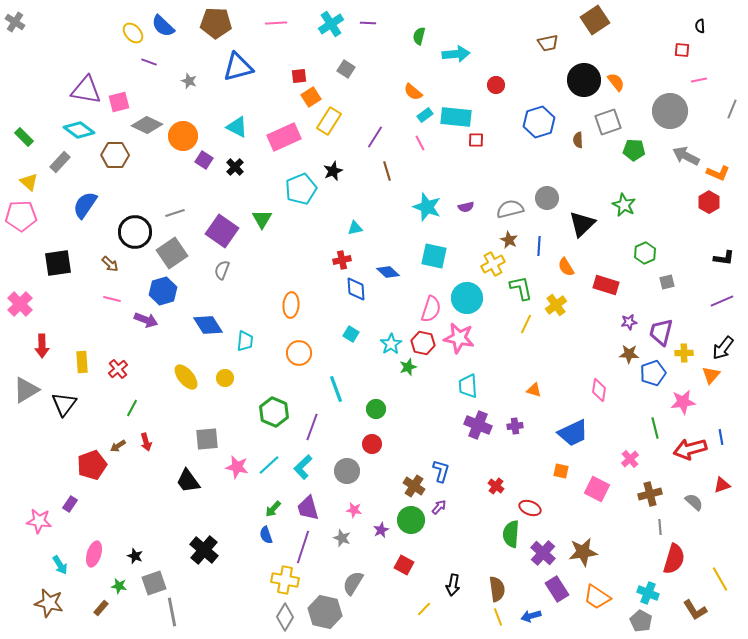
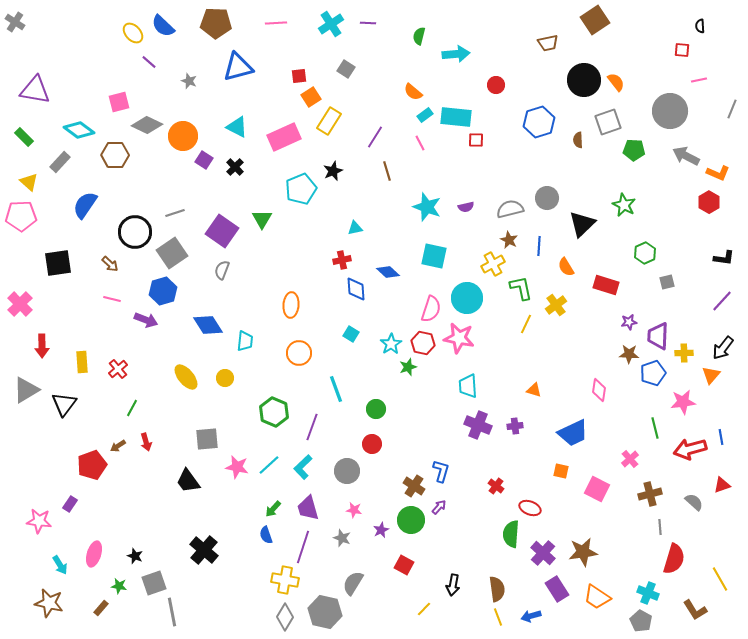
purple line at (149, 62): rotated 21 degrees clockwise
purple triangle at (86, 90): moved 51 px left
purple line at (722, 301): rotated 25 degrees counterclockwise
purple trapezoid at (661, 332): moved 3 px left, 4 px down; rotated 12 degrees counterclockwise
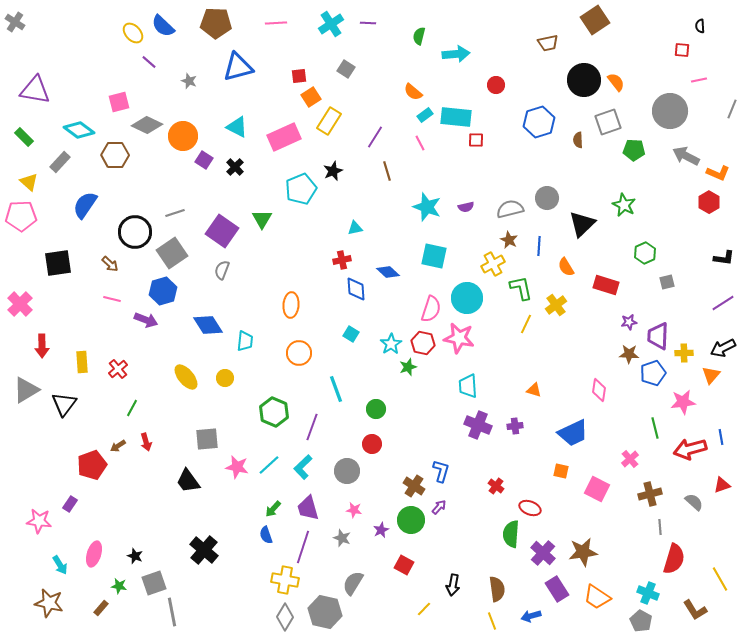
purple line at (722, 301): moved 1 px right, 2 px down; rotated 15 degrees clockwise
black arrow at (723, 348): rotated 25 degrees clockwise
yellow line at (498, 617): moved 6 px left, 4 px down
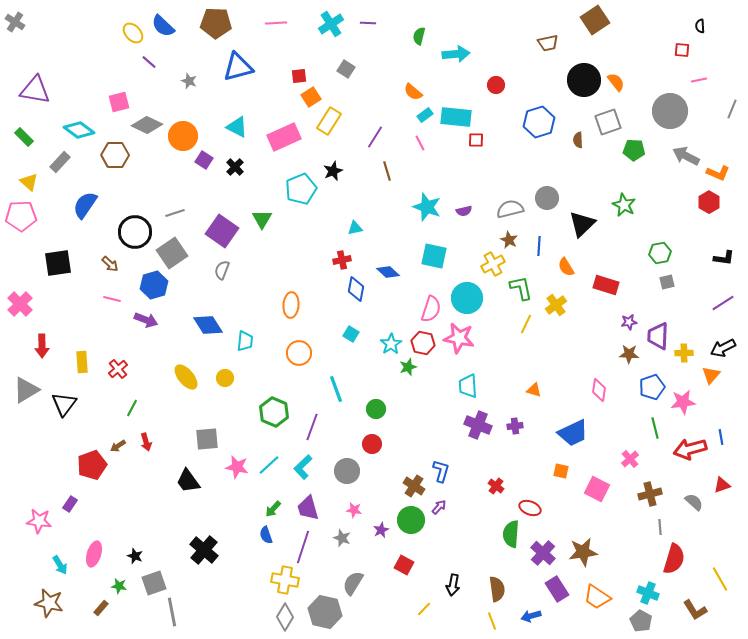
purple semicircle at (466, 207): moved 2 px left, 4 px down
green hexagon at (645, 253): moved 15 px right; rotated 15 degrees clockwise
blue diamond at (356, 289): rotated 15 degrees clockwise
blue hexagon at (163, 291): moved 9 px left, 6 px up
blue pentagon at (653, 373): moved 1 px left, 14 px down
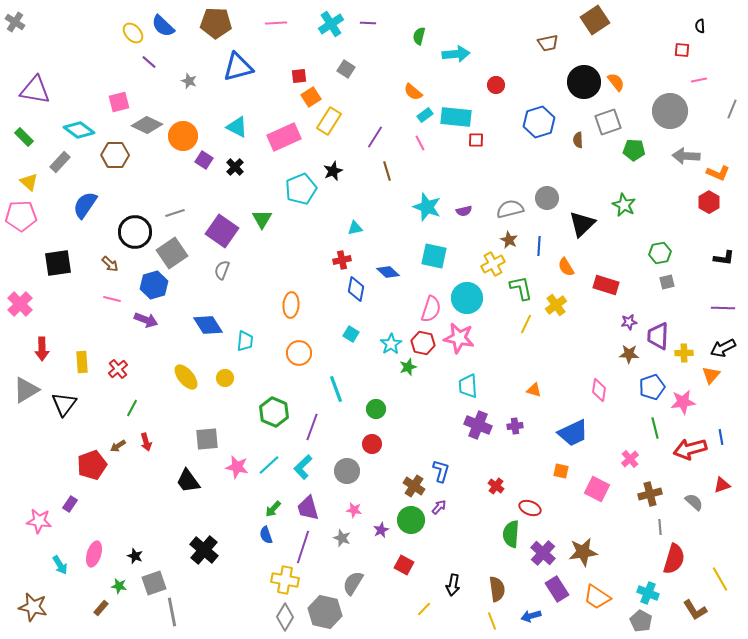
black circle at (584, 80): moved 2 px down
gray arrow at (686, 156): rotated 24 degrees counterclockwise
purple line at (723, 303): moved 5 px down; rotated 35 degrees clockwise
red arrow at (42, 346): moved 3 px down
brown star at (49, 603): moved 16 px left, 4 px down
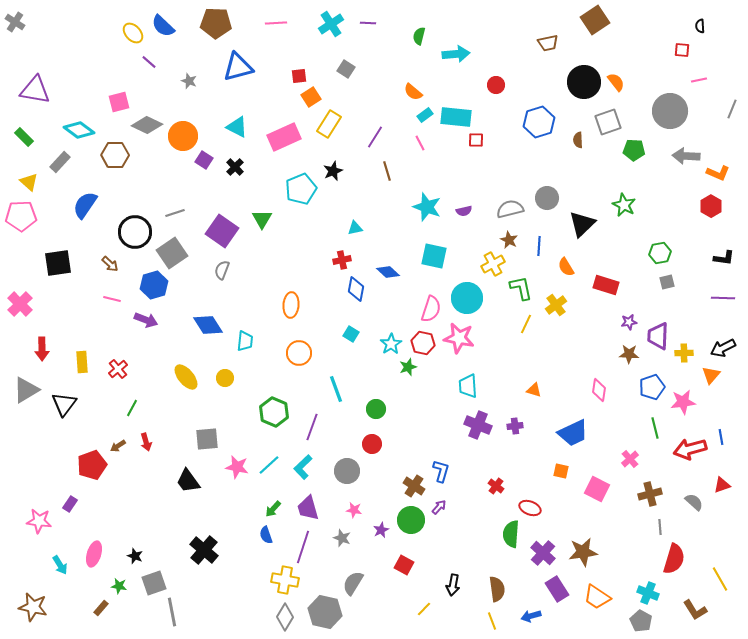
yellow rectangle at (329, 121): moved 3 px down
red hexagon at (709, 202): moved 2 px right, 4 px down
purple line at (723, 308): moved 10 px up
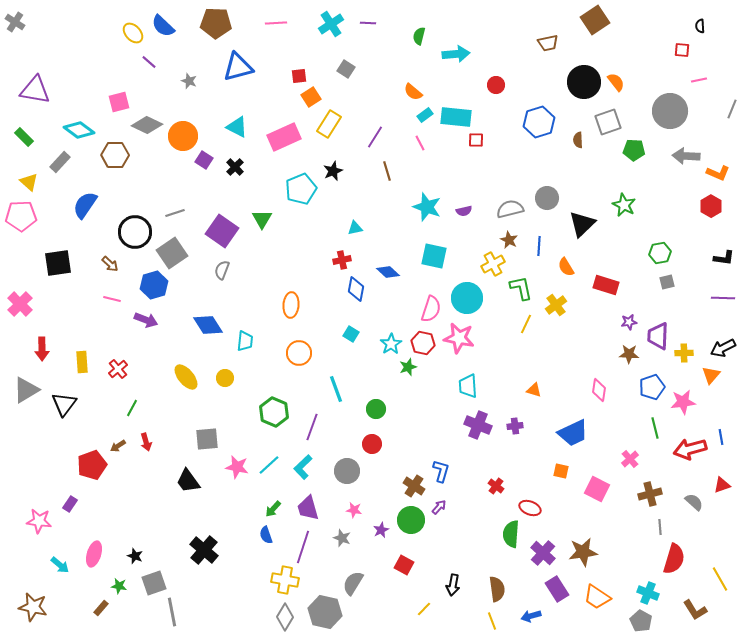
cyan arrow at (60, 565): rotated 18 degrees counterclockwise
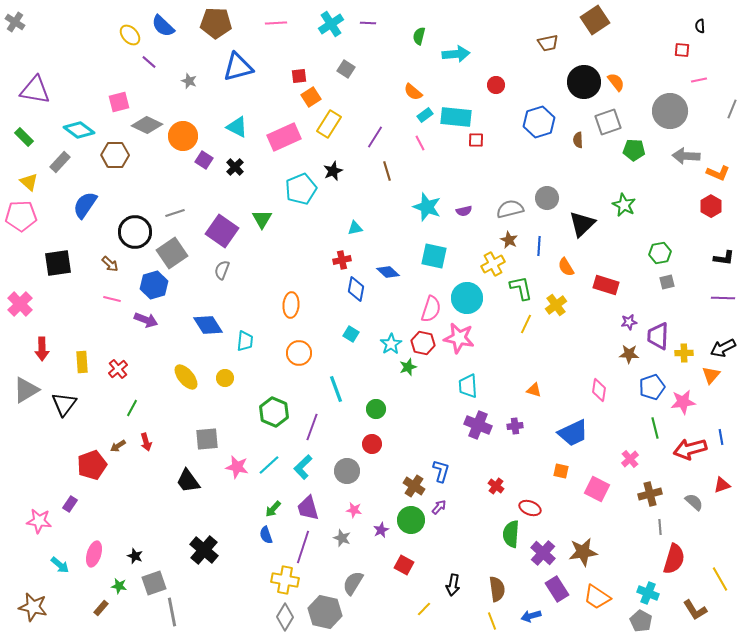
yellow ellipse at (133, 33): moved 3 px left, 2 px down
